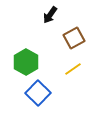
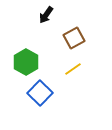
black arrow: moved 4 px left
blue square: moved 2 px right
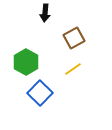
black arrow: moved 1 px left, 2 px up; rotated 30 degrees counterclockwise
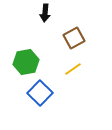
green hexagon: rotated 20 degrees clockwise
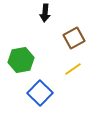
green hexagon: moved 5 px left, 2 px up
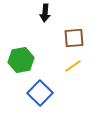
brown square: rotated 25 degrees clockwise
yellow line: moved 3 px up
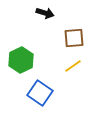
black arrow: rotated 78 degrees counterclockwise
green hexagon: rotated 15 degrees counterclockwise
blue square: rotated 10 degrees counterclockwise
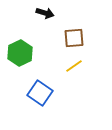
green hexagon: moved 1 px left, 7 px up
yellow line: moved 1 px right
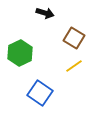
brown square: rotated 35 degrees clockwise
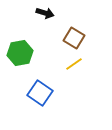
green hexagon: rotated 15 degrees clockwise
yellow line: moved 2 px up
